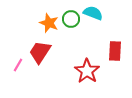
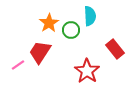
cyan semicircle: moved 3 px left, 3 px down; rotated 66 degrees clockwise
green circle: moved 11 px down
orange star: rotated 18 degrees clockwise
red rectangle: moved 2 px up; rotated 42 degrees counterclockwise
pink line: rotated 24 degrees clockwise
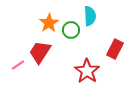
red rectangle: rotated 66 degrees clockwise
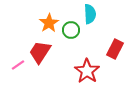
cyan semicircle: moved 2 px up
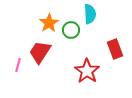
red rectangle: rotated 48 degrees counterclockwise
pink line: rotated 40 degrees counterclockwise
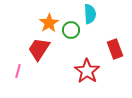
red trapezoid: moved 1 px left, 3 px up
pink line: moved 6 px down
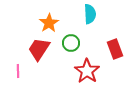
green circle: moved 13 px down
pink line: rotated 16 degrees counterclockwise
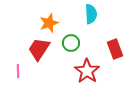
cyan semicircle: moved 1 px right
orange star: rotated 12 degrees clockwise
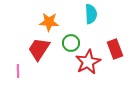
orange star: moved 1 px up; rotated 24 degrees clockwise
red star: moved 1 px right, 9 px up; rotated 10 degrees clockwise
